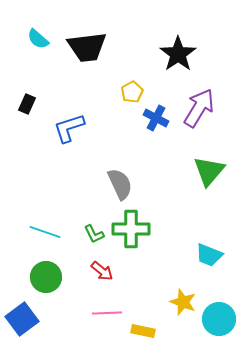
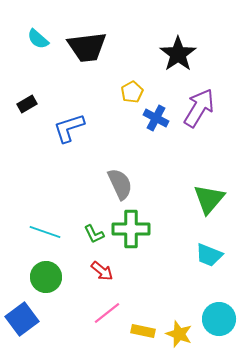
black rectangle: rotated 36 degrees clockwise
green triangle: moved 28 px down
yellow star: moved 4 px left, 32 px down
pink line: rotated 36 degrees counterclockwise
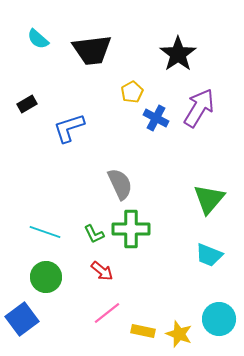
black trapezoid: moved 5 px right, 3 px down
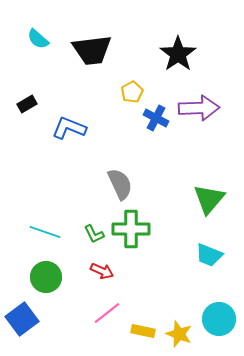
purple arrow: rotated 57 degrees clockwise
blue L-shape: rotated 40 degrees clockwise
red arrow: rotated 15 degrees counterclockwise
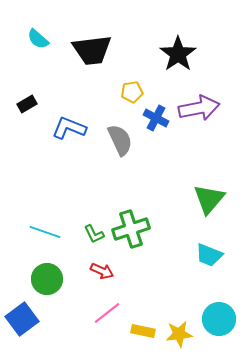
yellow pentagon: rotated 20 degrees clockwise
purple arrow: rotated 9 degrees counterclockwise
gray semicircle: moved 44 px up
green cross: rotated 18 degrees counterclockwise
green circle: moved 1 px right, 2 px down
yellow star: rotated 28 degrees counterclockwise
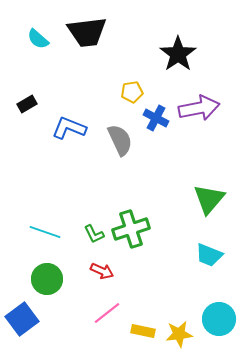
black trapezoid: moved 5 px left, 18 px up
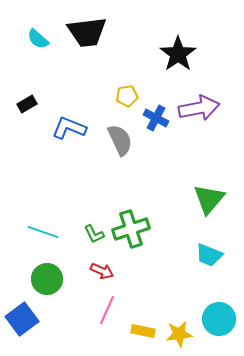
yellow pentagon: moved 5 px left, 4 px down
cyan line: moved 2 px left
pink line: moved 3 px up; rotated 28 degrees counterclockwise
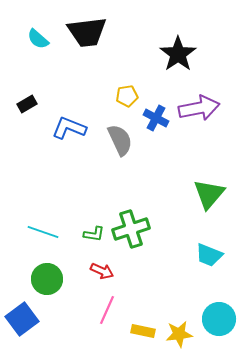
green triangle: moved 5 px up
green L-shape: rotated 55 degrees counterclockwise
